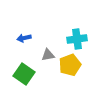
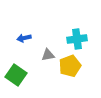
yellow pentagon: moved 1 px down
green square: moved 8 px left, 1 px down
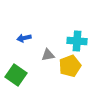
cyan cross: moved 2 px down; rotated 12 degrees clockwise
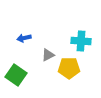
cyan cross: moved 4 px right
gray triangle: rotated 16 degrees counterclockwise
yellow pentagon: moved 1 px left, 2 px down; rotated 20 degrees clockwise
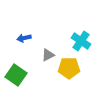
cyan cross: rotated 30 degrees clockwise
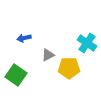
cyan cross: moved 6 px right, 2 px down
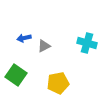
cyan cross: rotated 18 degrees counterclockwise
gray triangle: moved 4 px left, 9 px up
yellow pentagon: moved 11 px left, 15 px down; rotated 10 degrees counterclockwise
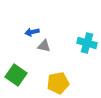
blue arrow: moved 8 px right, 6 px up
gray triangle: rotated 40 degrees clockwise
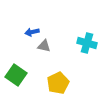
yellow pentagon: rotated 15 degrees counterclockwise
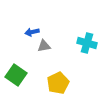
gray triangle: rotated 24 degrees counterclockwise
